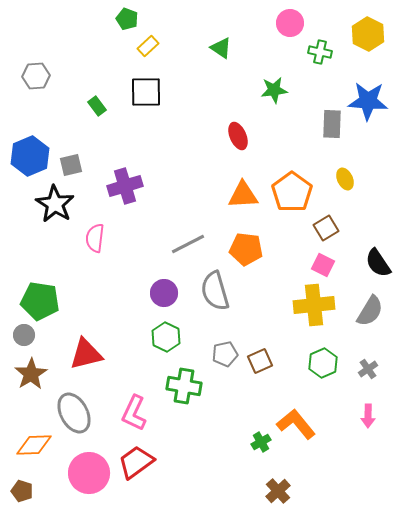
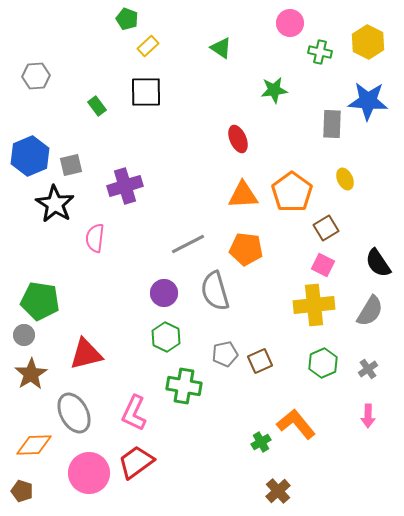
yellow hexagon at (368, 34): moved 8 px down
red ellipse at (238, 136): moved 3 px down
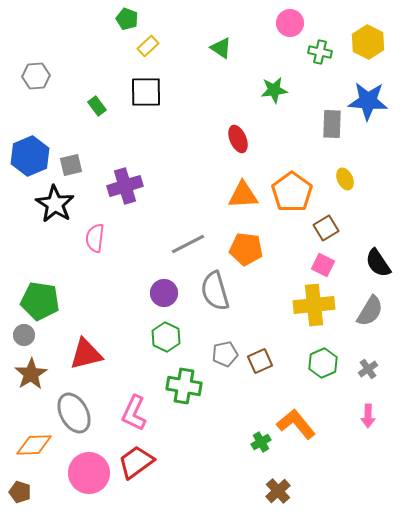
brown pentagon at (22, 491): moved 2 px left, 1 px down
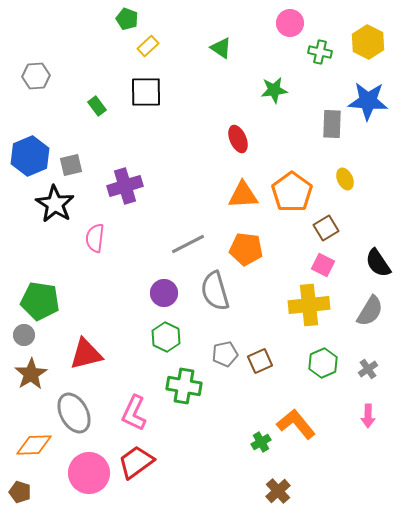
yellow cross at (314, 305): moved 5 px left
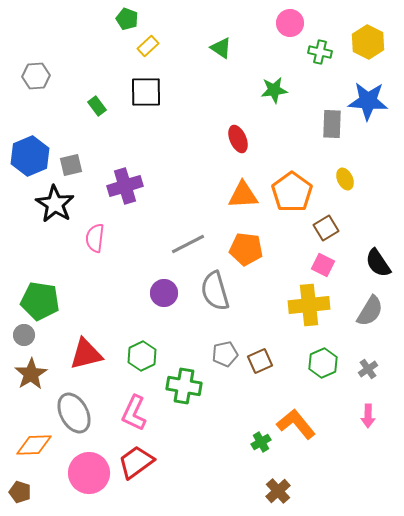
green hexagon at (166, 337): moved 24 px left, 19 px down; rotated 8 degrees clockwise
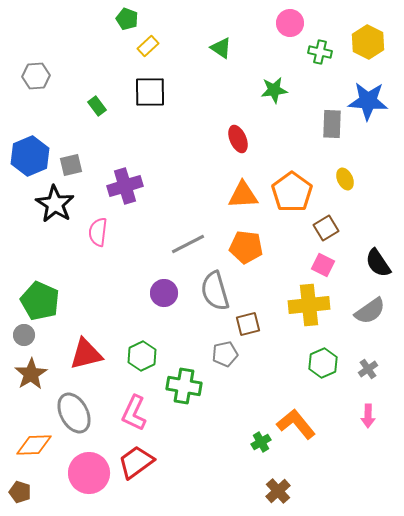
black square at (146, 92): moved 4 px right
pink semicircle at (95, 238): moved 3 px right, 6 px up
orange pentagon at (246, 249): moved 2 px up
green pentagon at (40, 301): rotated 15 degrees clockwise
gray semicircle at (370, 311): rotated 24 degrees clockwise
brown square at (260, 361): moved 12 px left, 37 px up; rotated 10 degrees clockwise
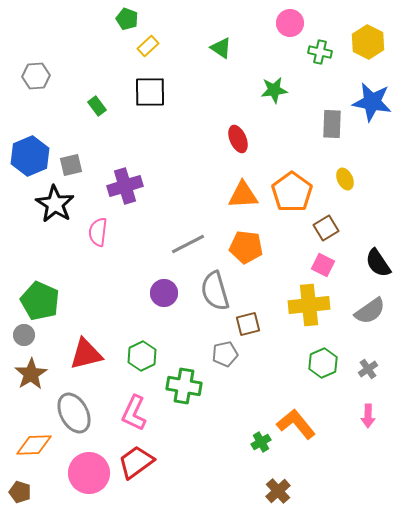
blue star at (368, 101): moved 4 px right, 1 px down; rotated 6 degrees clockwise
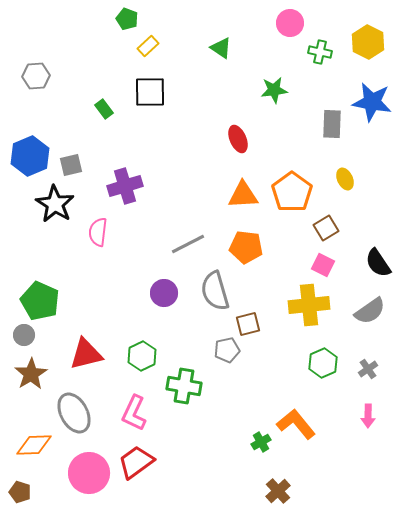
green rectangle at (97, 106): moved 7 px right, 3 px down
gray pentagon at (225, 354): moved 2 px right, 4 px up
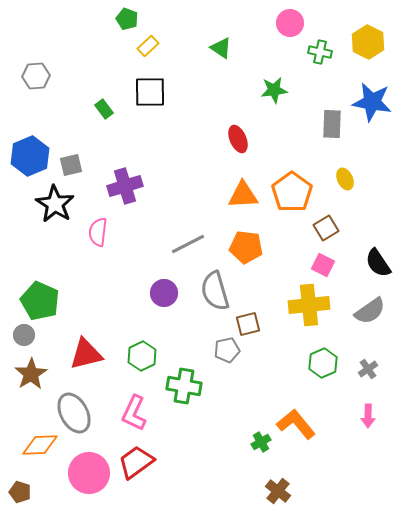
orange diamond at (34, 445): moved 6 px right
brown cross at (278, 491): rotated 10 degrees counterclockwise
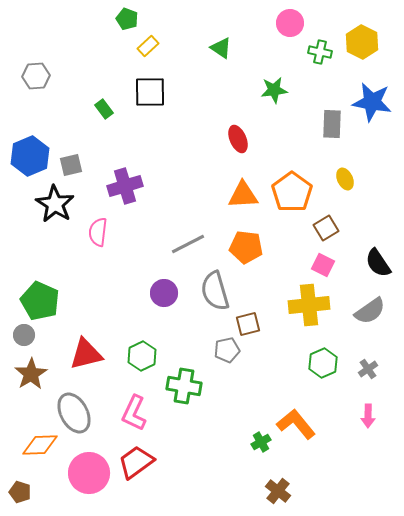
yellow hexagon at (368, 42): moved 6 px left
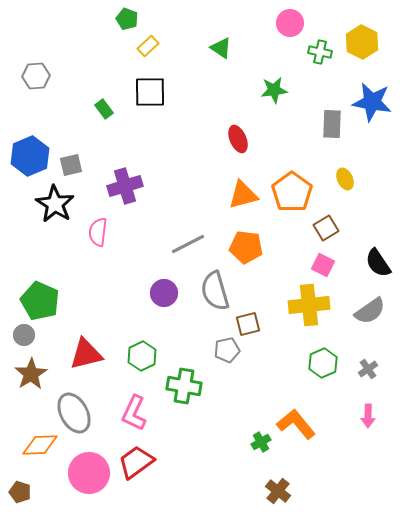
orange triangle at (243, 195): rotated 12 degrees counterclockwise
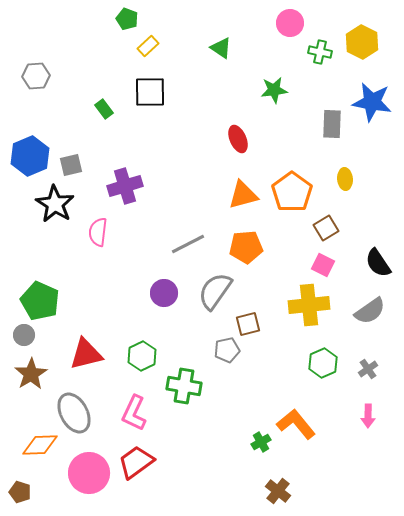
yellow ellipse at (345, 179): rotated 20 degrees clockwise
orange pentagon at (246, 247): rotated 12 degrees counterclockwise
gray semicircle at (215, 291): rotated 51 degrees clockwise
